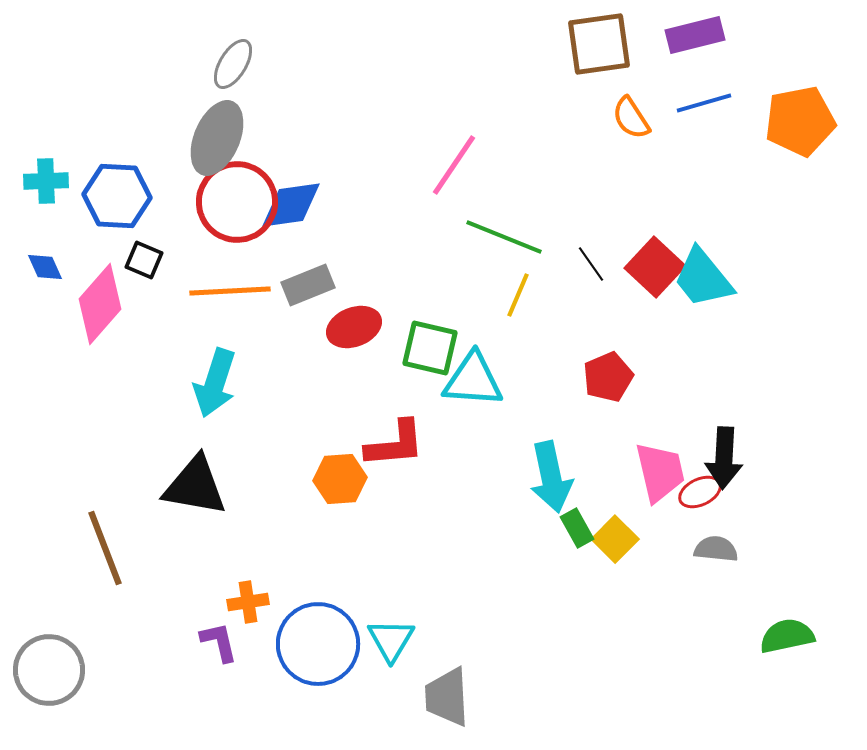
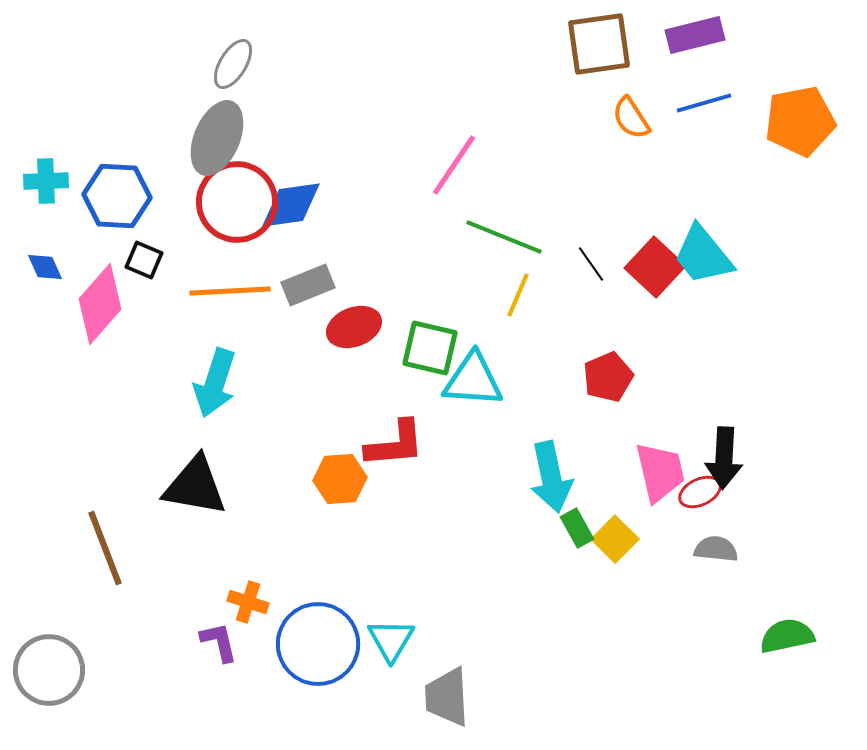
cyan trapezoid at (703, 278): moved 23 px up
orange cross at (248, 602): rotated 27 degrees clockwise
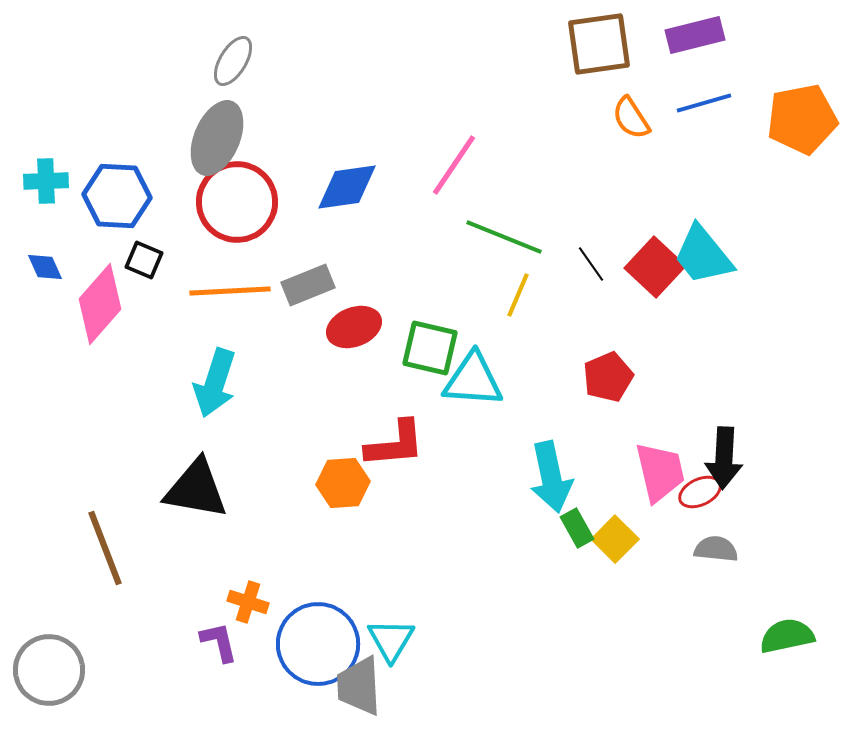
gray ellipse at (233, 64): moved 3 px up
orange pentagon at (800, 121): moved 2 px right, 2 px up
blue diamond at (291, 205): moved 56 px right, 18 px up
orange hexagon at (340, 479): moved 3 px right, 4 px down
black triangle at (195, 486): moved 1 px right, 3 px down
gray trapezoid at (447, 697): moved 88 px left, 11 px up
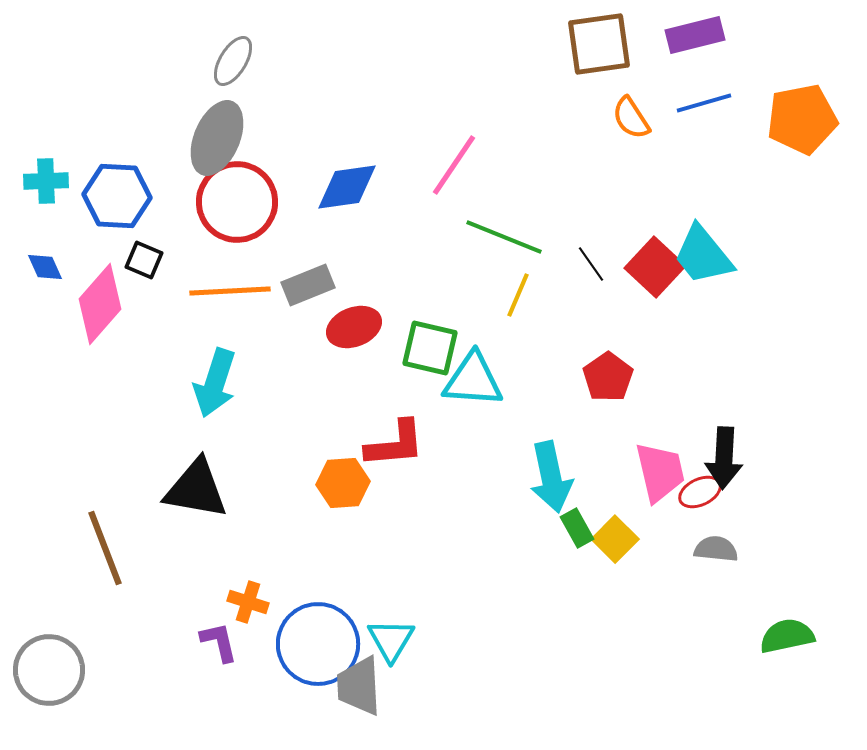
red pentagon at (608, 377): rotated 12 degrees counterclockwise
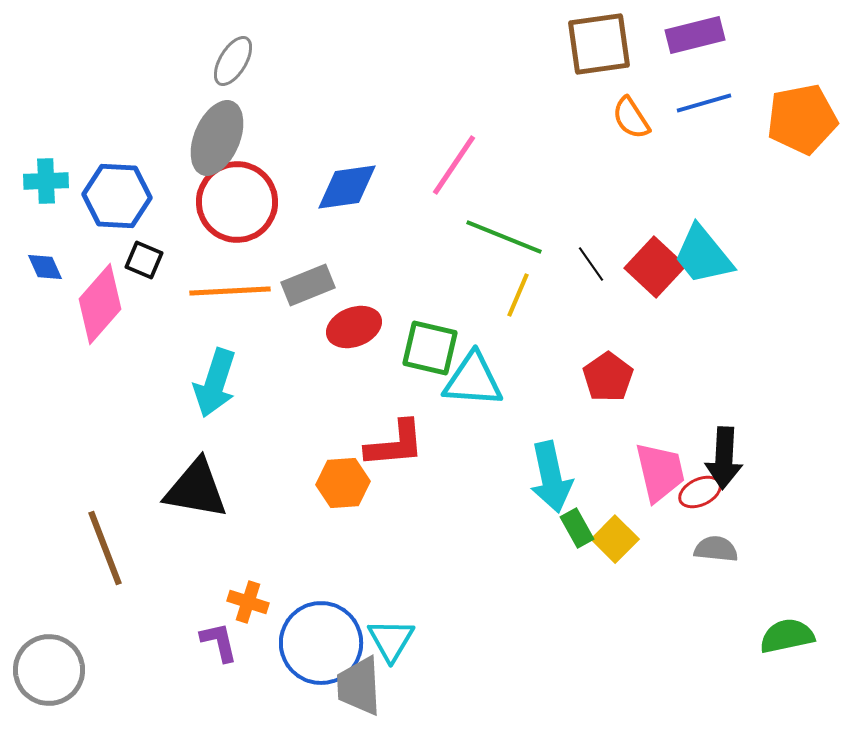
blue circle at (318, 644): moved 3 px right, 1 px up
